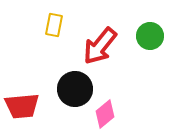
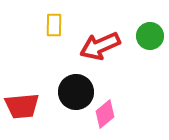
yellow rectangle: rotated 10 degrees counterclockwise
red arrow: rotated 27 degrees clockwise
black circle: moved 1 px right, 3 px down
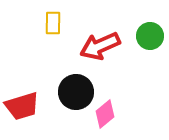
yellow rectangle: moved 1 px left, 2 px up
red trapezoid: rotated 12 degrees counterclockwise
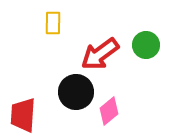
green circle: moved 4 px left, 9 px down
red arrow: moved 8 px down; rotated 12 degrees counterclockwise
red trapezoid: moved 1 px right, 9 px down; rotated 111 degrees clockwise
pink diamond: moved 4 px right, 3 px up
